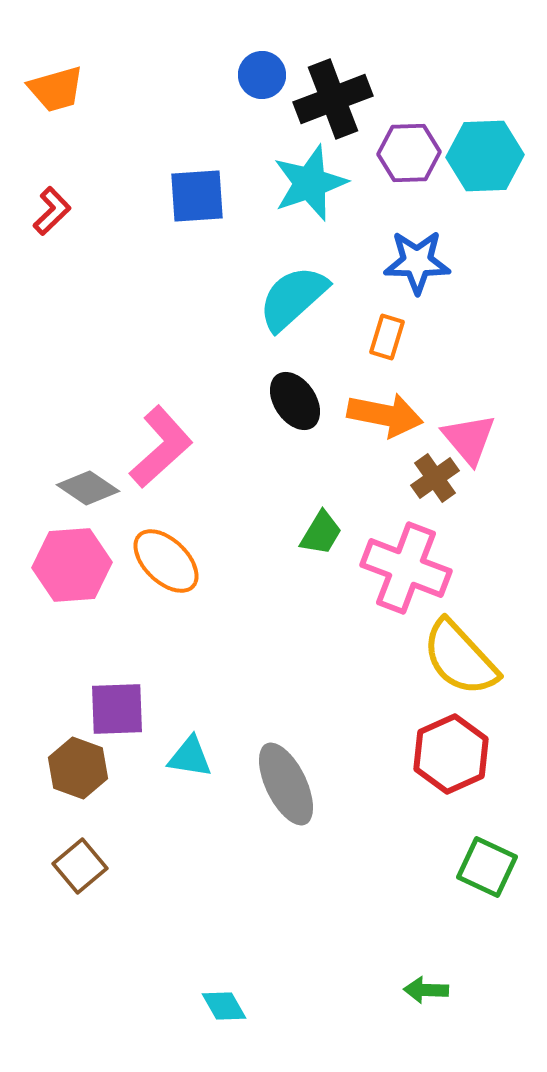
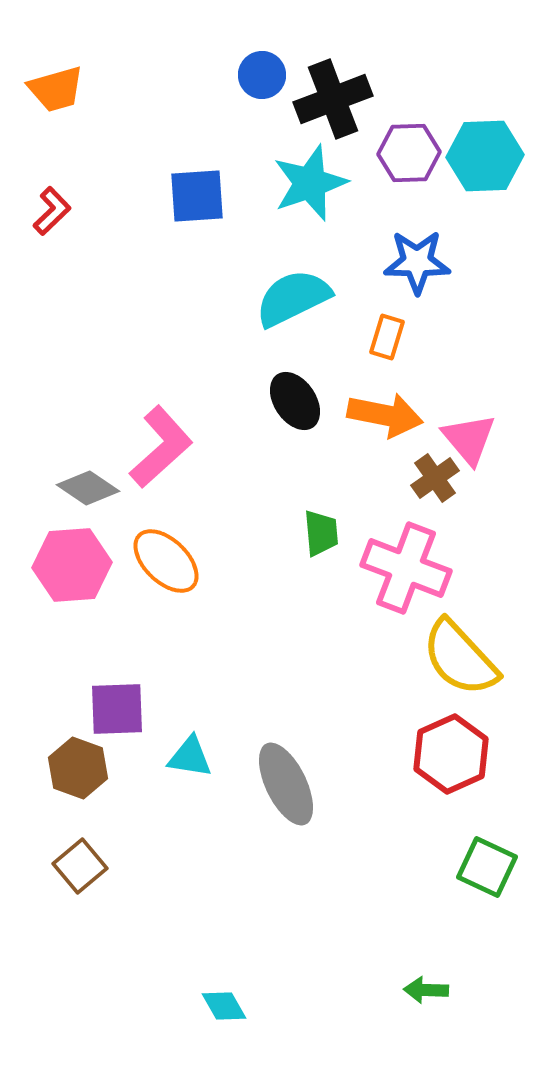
cyan semicircle: rotated 16 degrees clockwise
green trapezoid: rotated 36 degrees counterclockwise
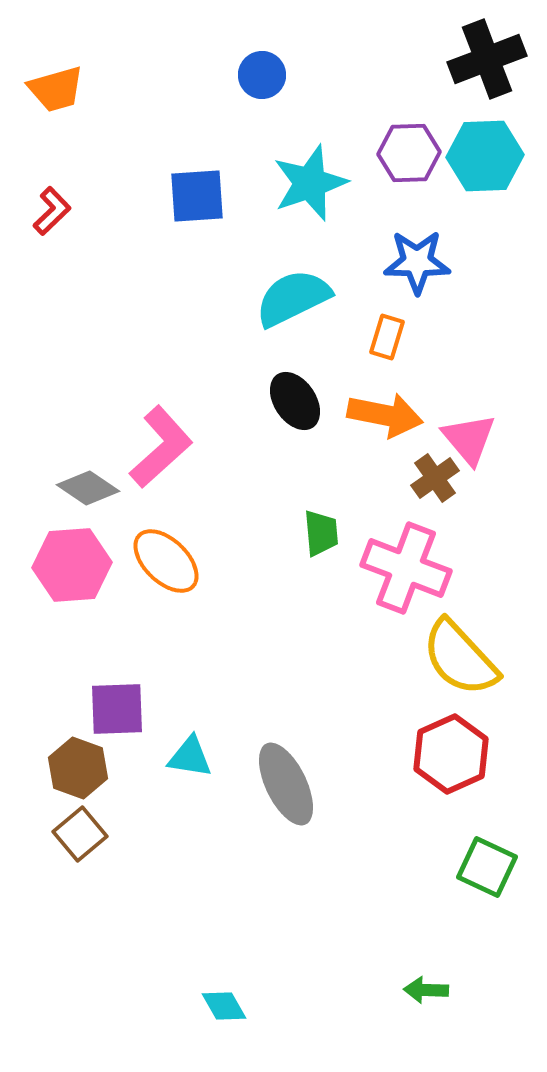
black cross: moved 154 px right, 40 px up
brown square: moved 32 px up
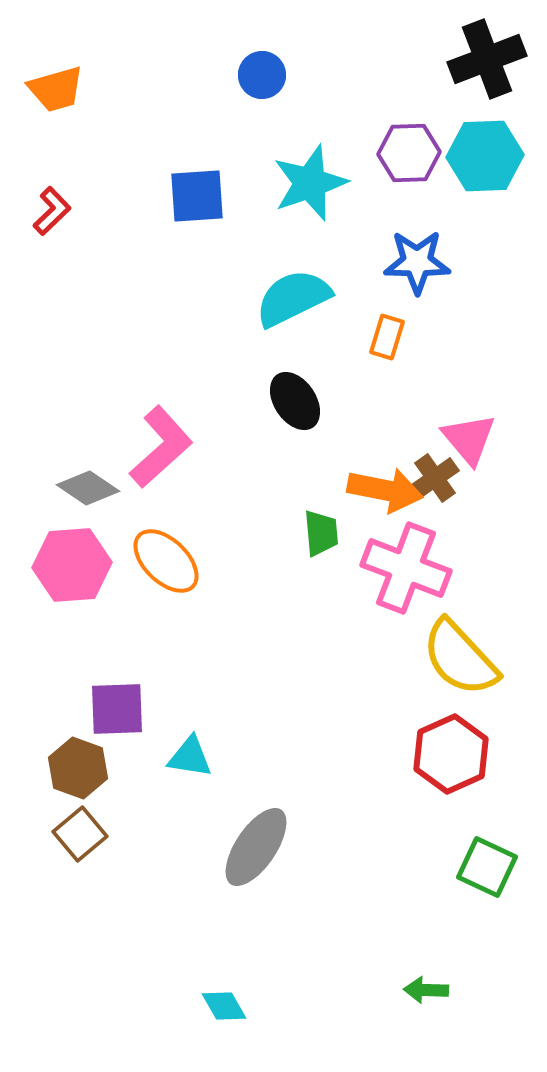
orange arrow: moved 75 px down
gray ellipse: moved 30 px left, 63 px down; rotated 60 degrees clockwise
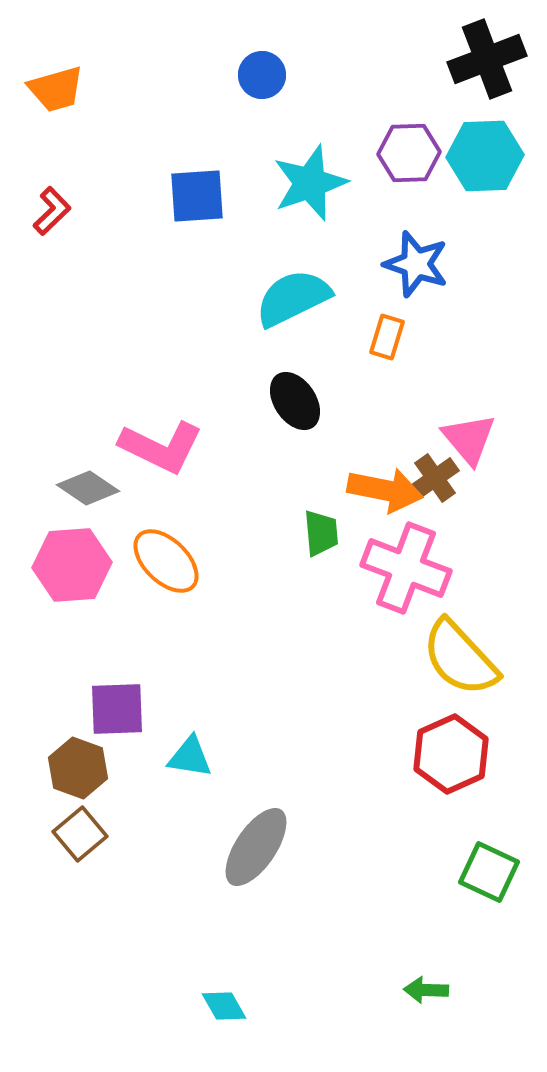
blue star: moved 1 px left, 2 px down; rotated 18 degrees clockwise
pink L-shape: rotated 68 degrees clockwise
green square: moved 2 px right, 5 px down
